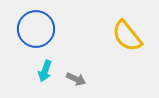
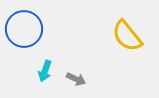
blue circle: moved 12 px left
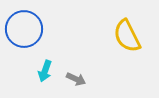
yellow semicircle: rotated 12 degrees clockwise
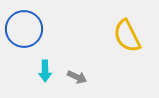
cyan arrow: rotated 20 degrees counterclockwise
gray arrow: moved 1 px right, 2 px up
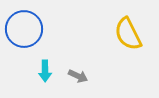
yellow semicircle: moved 1 px right, 2 px up
gray arrow: moved 1 px right, 1 px up
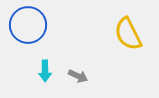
blue circle: moved 4 px right, 4 px up
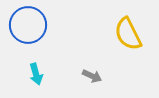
cyan arrow: moved 9 px left, 3 px down; rotated 15 degrees counterclockwise
gray arrow: moved 14 px right
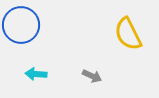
blue circle: moved 7 px left
cyan arrow: rotated 110 degrees clockwise
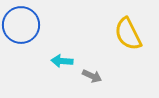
cyan arrow: moved 26 px right, 13 px up
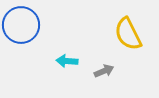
cyan arrow: moved 5 px right
gray arrow: moved 12 px right, 5 px up; rotated 48 degrees counterclockwise
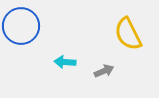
blue circle: moved 1 px down
cyan arrow: moved 2 px left, 1 px down
